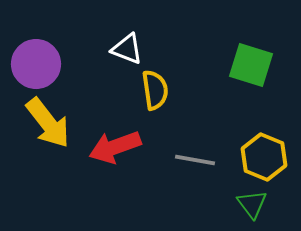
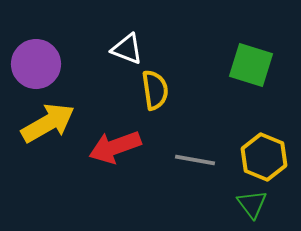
yellow arrow: rotated 82 degrees counterclockwise
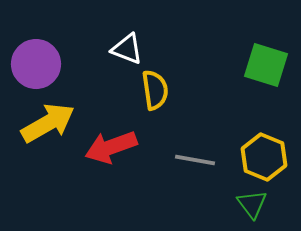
green square: moved 15 px right
red arrow: moved 4 px left
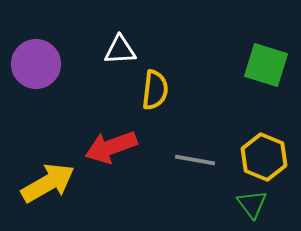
white triangle: moved 7 px left, 1 px down; rotated 24 degrees counterclockwise
yellow semicircle: rotated 15 degrees clockwise
yellow arrow: moved 60 px down
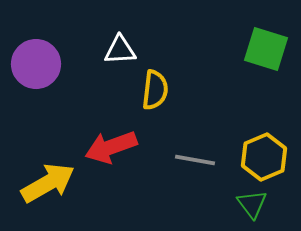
green square: moved 16 px up
yellow hexagon: rotated 15 degrees clockwise
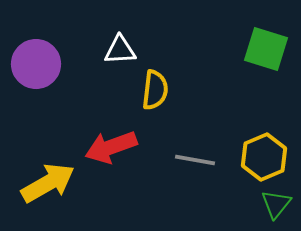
green triangle: moved 24 px right; rotated 16 degrees clockwise
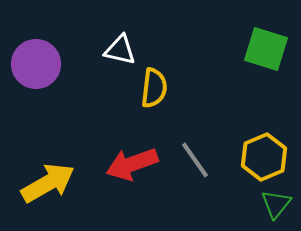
white triangle: rotated 16 degrees clockwise
yellow semicircle: moved 1 px left, 2 px up
red arrow: moved 21 px right, 17 px down
gray line: rotated 45 degrees clockwise
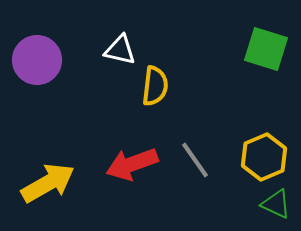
purple circle: moved 1 px right, 4 px up
yellow semicircle: moved 1 px right, 2 px up
green triangle: rotated 44 degrees counterclockwise
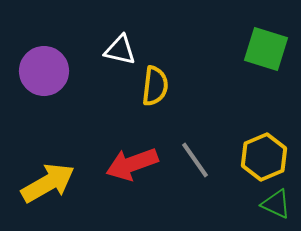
purple circle: moved 7 px right, 11 px down
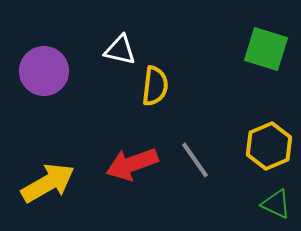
yellow hexagon: moved 5 px right, 11 px up
